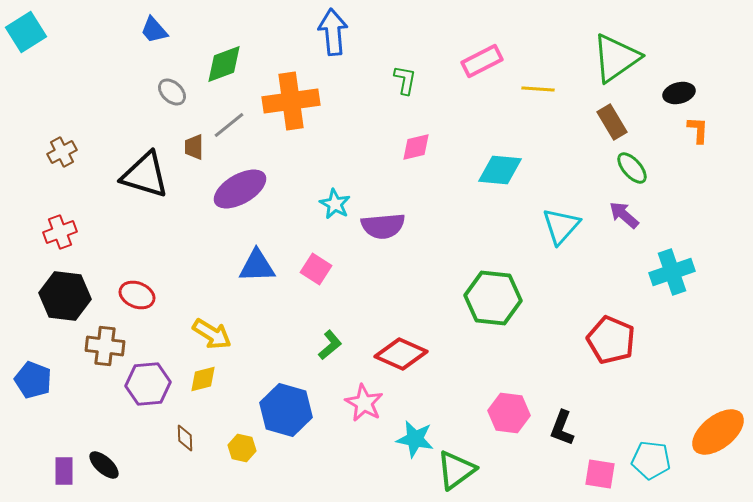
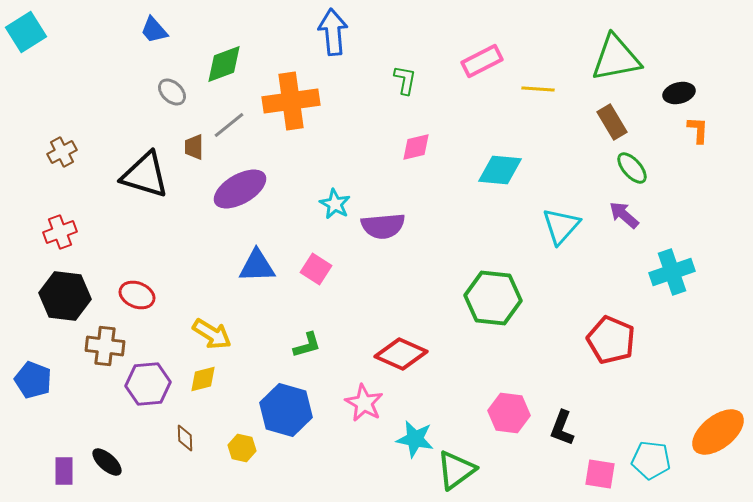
green triangle at (616, 58): rotated 24 degrees clockwise
green L-shape at (330, 345): moved 23 px left; rotated 24 degrees clockwise
black ellipse at (104, 465): moved 3 px right, 3 px up
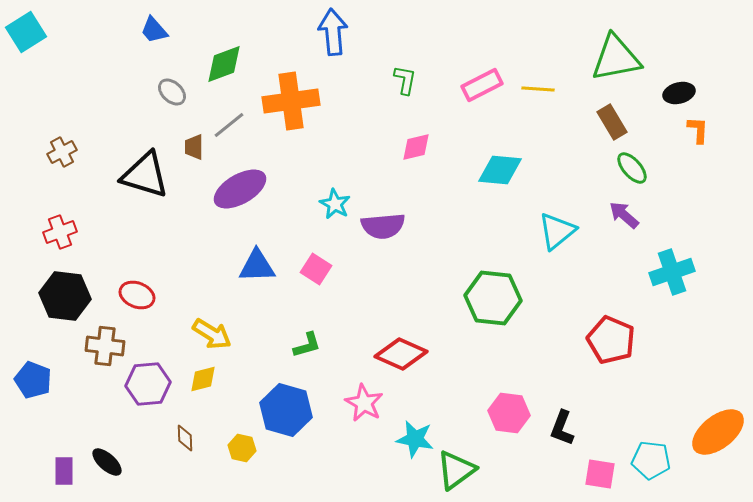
pink rectangle at (482, 61): moved 24 px down
cyan triangle at (561, 226): moved 4 px left, 5 px down; rotated 9 degrees clockwise
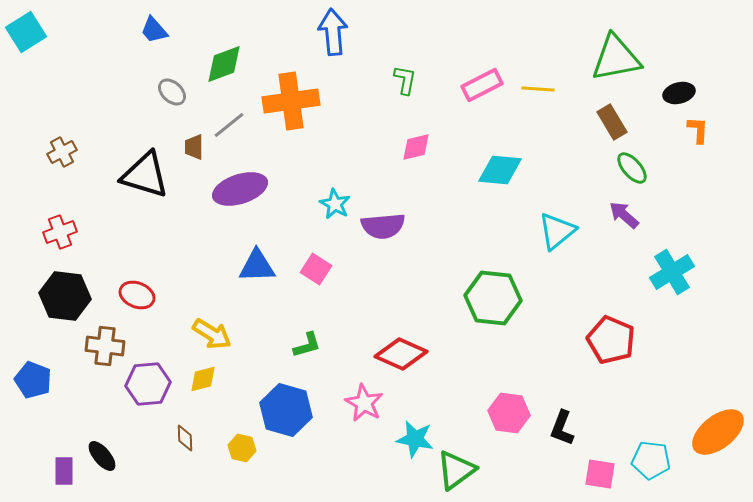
purple ellipse at (240, 189): rotated 12 degrees clockwise
cyan cross at (672, 272): rotated 12 degrees counterclockwise
black ellipse at (107, 462): moved 5 px left, 6 px up; rotated 8 degrees clockwise
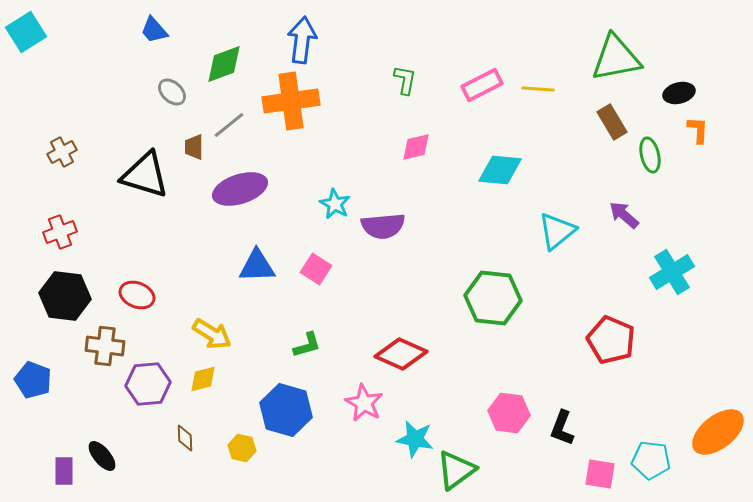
blue arrow at (333, 32): moved 31 px left, 8 px down; rotated 12 degrees clockwise
green ellipse at (632, 168): moved 18 px right, 13 px up; rotated 28 degrees clockwise
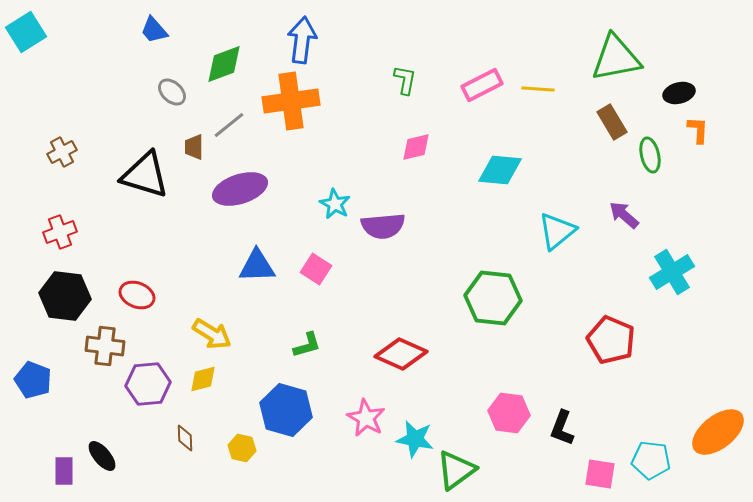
pink star at (364, 403): moved 2 px right, 15 px down
